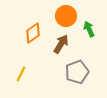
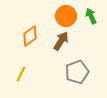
green arrow: moved 2 px right, 13 px up
orange diamond: moved 3 px left, 3 px down
brown arrow: moved 3 px up
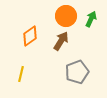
green arrow: moved 3 px down; rotated 49 degrees clockwise
yellow line: rotated 14 degrees counterclockwise
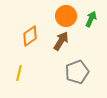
yellow line: moved 2 px left, 1 px up
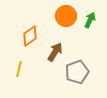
green arrow: moved 1 px left, 1 px down
brown arrow: moved 6 px left, 11 px down
yellow line: moved 4 px up
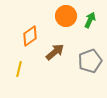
brown arrow: rotated 18 degrees clockwise
gray pentagon: moved 13 px right, 11 px up
